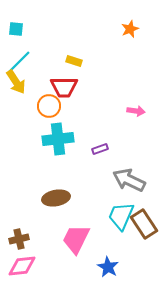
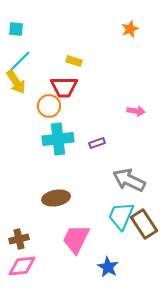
purple rectangle: moved 3 px left, 6 px up
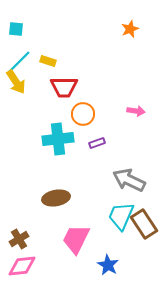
yellow rectangle: moved 26 px left
orange circle: moved 34 px right, 8 px down
brown cross: rotated 18 degrees counterclockwise
blue star: moved 2 px up
